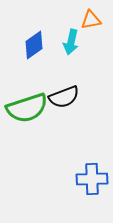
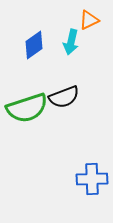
orange triangle: moved 2 px left; rotated 15 degrees counterclockwise
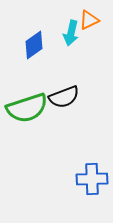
cyan arrow: moved 9 px up
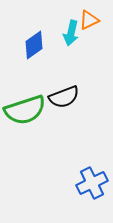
green semicircle: moved 2 px left, 2 px down
blue cross: moved 4 px down; rotated 24 degrees counterclockwise
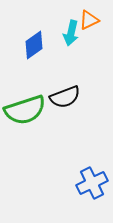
black semicircle: moved 1 px right
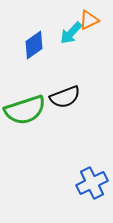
cyan arrow: rotated 30 degrees clockwise
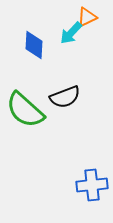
orange triangle: moved 2 px left, 3 px up
blue diamond: rotated 52 degrees counterclockwise
green semicircle: rotated 60 degrees clockwise
blue cross: moved 2 px down; rotated 20 degrees clockwise
